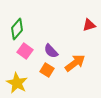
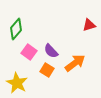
green diamond: moved 1 px left
pink square: moved 4 px right, 1 px down
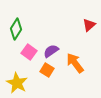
red triangle: rotated 24 degrees counterclockwise
green diamond: rotated 10 degrees counterclockwise
purple semicircle: rotated 98 degrees clockwise
orange arrow: rotated 90 degrees counterclockwise
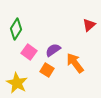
purple semicircle: moved 2 px right, 1 px up
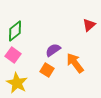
green diamond: moved 1 px left, 2 px down; rotated 20 degrees clockwise
pink square: moved 16 px left, 3 px down
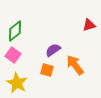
red triangle: rotated 24 degrees clockwise
orange arrow: moved 2 px down
orange square: rotated 16 degrees counterclockwise
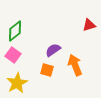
orange arrow: rotated 15 degrees clockwise
yellow star: rotated 15 degrees clockwise
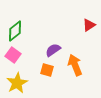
red triangle: rotated 16 degrees counterclockwise
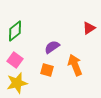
red triangle: moved 3 px down
purple semicircle: moved 1 px left, 3 px up
pink square: moved 2 px right, 5 px down
yellow star: rotated 15 degrees clockwise
